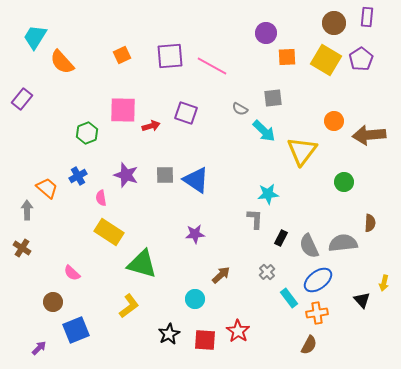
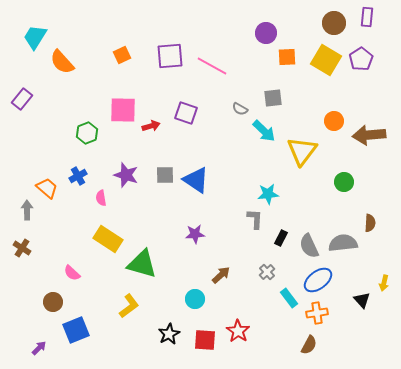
yellow rectangle at (109, 232): moved 1 px left, 7 px down
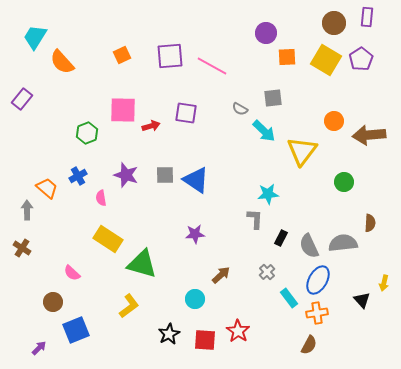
purple square at (186, 113): rotated 10 degrees counterclockwise
blue ellipse at (318, 280): rotated 24 degrees counterclockwise
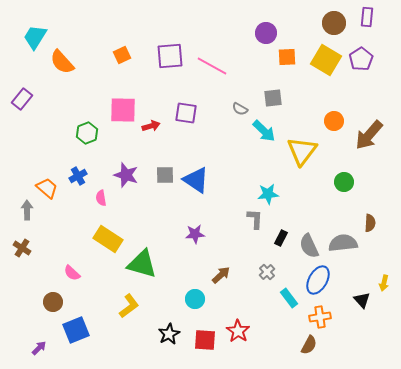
brown arrow at (369, 135): rotated 44 degrees counterclockwise
orange cross at (317, 313): moved 3 px right, 4 px down
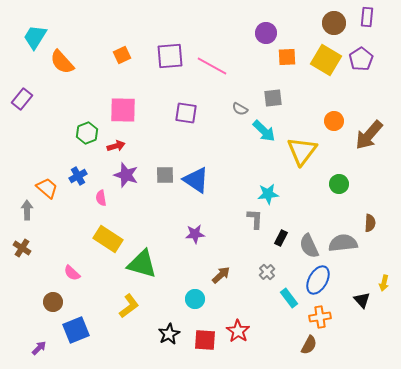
red arrow at (151, 126): moved 35 px left, 20 px down
green circle at (344, 182): moved 5 px left, 2 px down
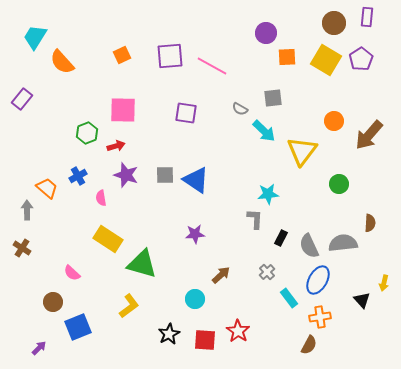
blue square at (76, 330): moved 2 px right, 3 px up
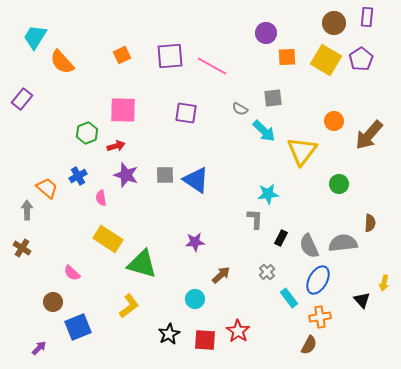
purple star at (195, 234): moved 8 px down
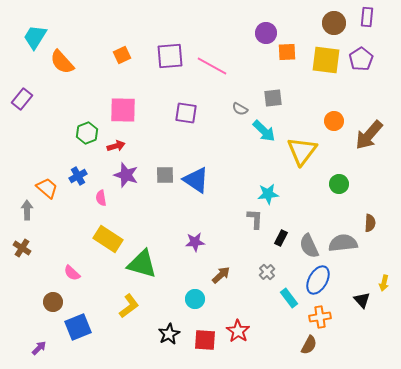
orange square at (287, 57): moved 5 px up
yellow square at (326, 60): rotated 24 degrees counterclockwise
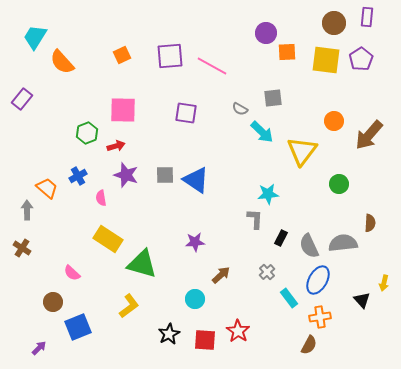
cyan arrow at (264, 131): moved 2 px left, 1 px down
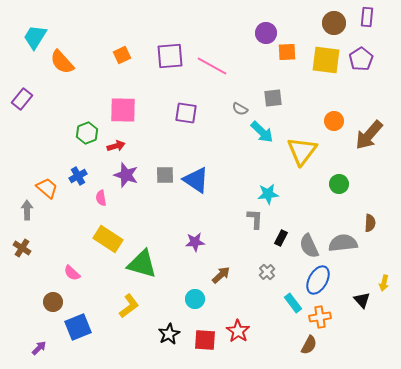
cyan rectangle at (289, 298): moved 4 px right, 5 px down
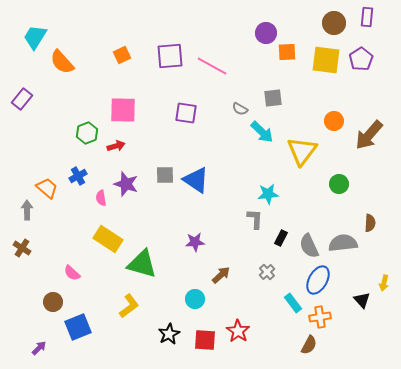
purple star at (126, 175): moved 9 px down
